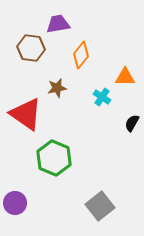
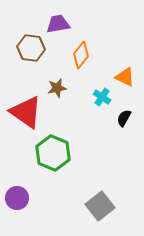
orange triangle: rotated 25 degrees clockwise
red triangle: moved 2 px up
black semicircle: moved 8 px left, 5 px up
green hexagon: moved 1 px left, 5 px up
purple circle: moved 2 px right, 5 px up
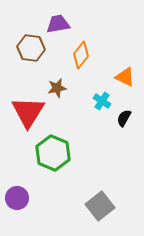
cyan cross: moved 4 px down
red triangle: moved 2 px right; rotated 27 degrees clockwise
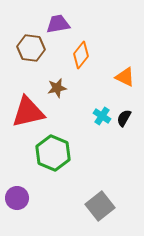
cyan cross: moved 15 px down
red triangle: rotated 45 degrees clockwise
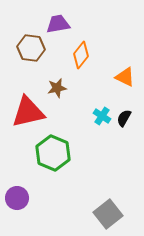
gray square: moved 8 px right, 8 px down
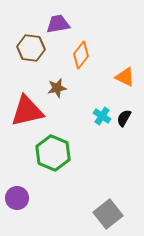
red triangle: moved 1 px left, 1 px up
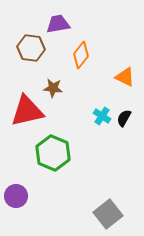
brown star: moved 4 px left; rotated 18 degrees clockwise
purple circle: moved 1 px left, 2 px up
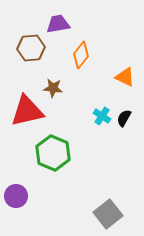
brown hexagon: rotated 12 degrees counterclockwise
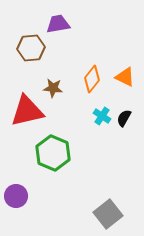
orange diamond: moved 11 px right, 24 px down
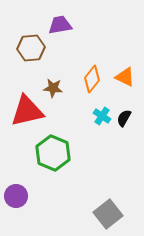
purple trapezoid: moved 2 px right, 1 px down
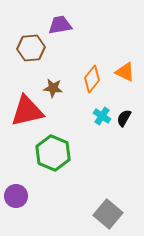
orange triangle: moved 5 px up
gray square: rotated 12 degrees counterclockwise
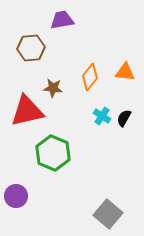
purple trapezoid: moved 2 px right, 5 px up
orange triangle: rotated 20 degrees counterclockwise
orange diamond: moved 2 px left, 2 px up
